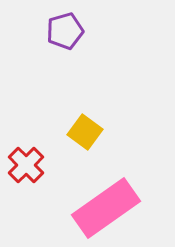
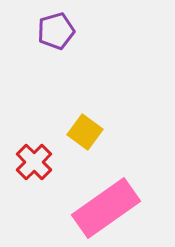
purple pentagon: moved 9 px left
red cross: moved 8 px right, 3 px up
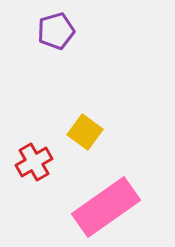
red cross: rotated 15 degrees clockwise
pink rectangle: moved 1 px up
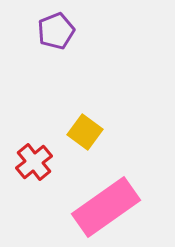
purple pentagon: rotated 6 degrees counterclockwise
red cross: rotated 9 degrees counterclockwise
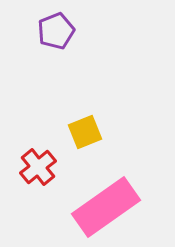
yellow square: rotated 32 degrees clockwise
red cross: moved 4 px right, 5 px down
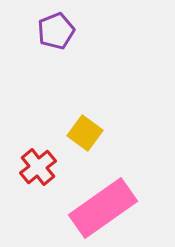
yellow square: moved 1 px down; rotated 32 degrees counterclockwise
pink rectangle: moved 3 px left, 1 px down
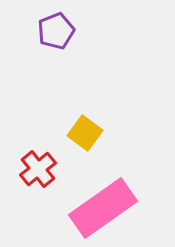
red cross: moved 2 px down
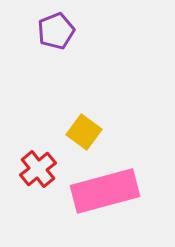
yellow square: moved 1 px left, 1 px up
pink rectangle: moved 2 px right, 17 px up; rotated 20 degrees clockwise
